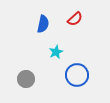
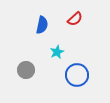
blue semicircle: moved 1 px left, 1 px down
cyan star: moved 1 px right
gray circle: moved 9 px up
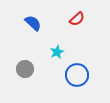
red semicircle: moved 2 px right
blue semicircle: moved 9 px left, 2 px up; rotated 60 degrees counterclockwise
gray circle: moved 1 px left, 1 px up
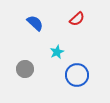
blue semicircle: moved 2 px right
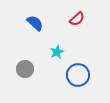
blue circle: moved 1 px right
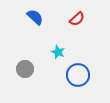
blue semicircle: moved 6 px up
cyan star: moved 1 px right; rotated 24 degrees counterclockwise
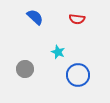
red semicircle: rotated 49 degrees clockwise
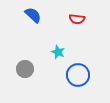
blue semicircle: moved 2 px left, 2 px up
